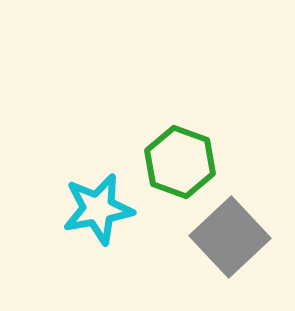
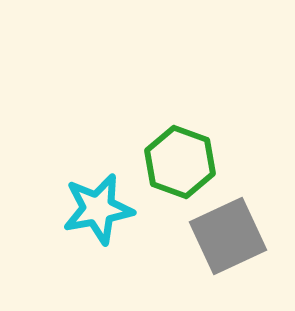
gray square: moved 2 px left, 1 px up; rotated 18 degrees clockwise
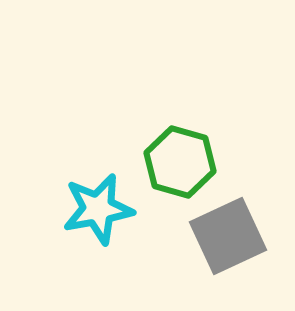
green hexagon: rotated 4 degrees counterclockwise
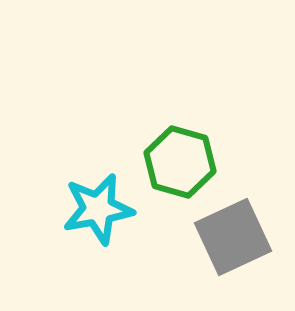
gray square: moved 5 px right, 1 px down
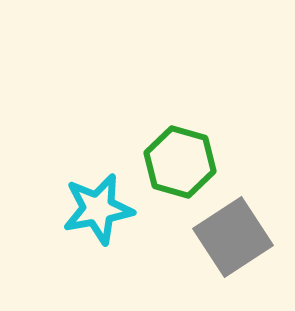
gray square: rotated 8 degrees counterclockwise
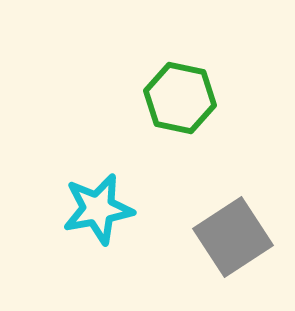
green hexagon: moved 64 px up; rotated 4 degrees counterclockwise
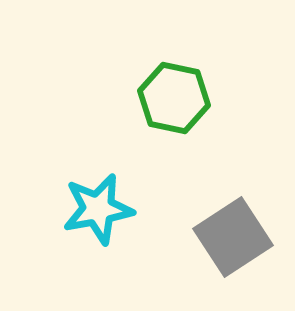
green hexagon: moved 6 px left
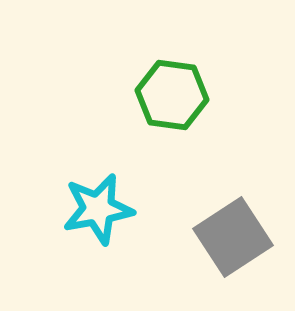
green hexagon: moved 2 px left, 3 px up; rotated 4 degrees counterclockwise
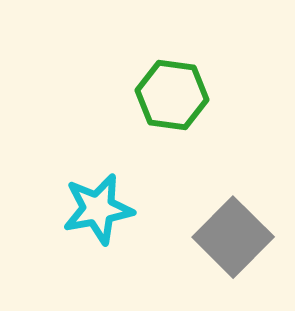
gray square: rotated 12 degrees counterclockwise
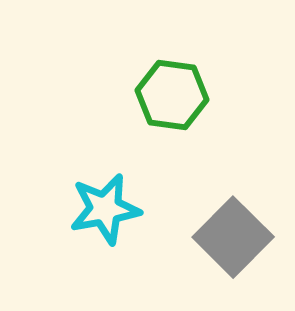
cyan star: moved 7 px right
